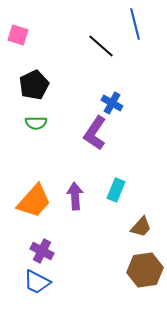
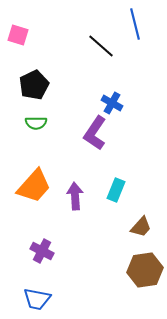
orange trapezoid: moved 15 px up
blue trapezoid: moved 17 px down; rotated 16 degrees counterclockwise
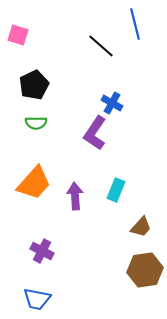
orange trapezoid: moved 3 px up
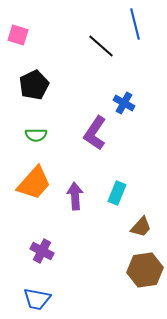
blue cross: moved 12 px right
green semicircle: moved 12 px down
cyan rectangle: moved 1 px right, 3 px down
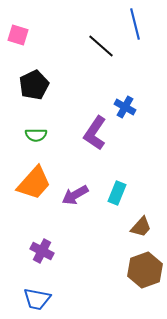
blue cross: moved 1 px right, 4 px down
purple arrow: moved 1 px up; rotated 116 degrees counterclockwise
brown hexagon: rotated 12 degrees counterclockwise
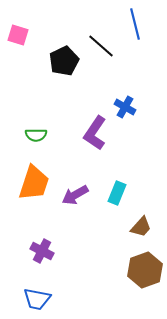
black pentagon: moved 30 px right, 24 px up
orange trapezoid: rotated 24 degrees counterclockwise
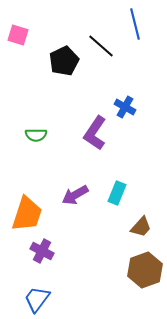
orange trapezoid: moved 7 px left, 31 px down
blue trapezoid: rotated 116 degrees clockwise
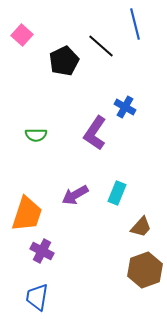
pink square: moved 4 px right; rotated 25 degrees clockwise
blue trapezoid: moved 2 px up; rotated 28 degrees counterclockwise
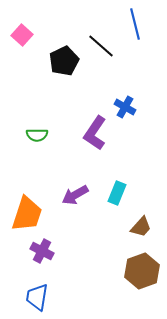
green semicircle: moved 1 px right
brown hexagon: moved 3 px left, 1 px down
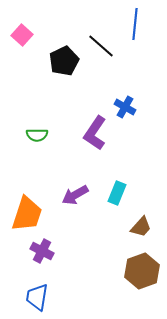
blue line: rotated 20 degrees clockwise
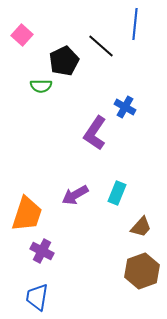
green semicircle: moved 4 px right, 49 px up
